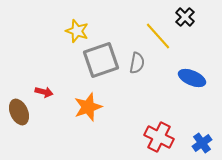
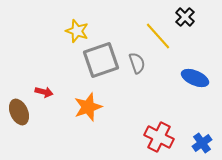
gray semicircle: rotated 30 degrees counterclockwise
blue ellipse: moved 3 px right
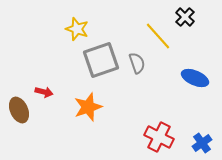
yellow star: moved 2 px up
brown ellipse: moved 2 px up
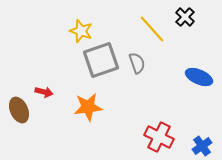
yellow star: moved 4 px right, 2 px down
yellow line: moved 6 px left, 7 px up
blue ellipse: moved 4 px right, 1 px up
orange star: rotated 12 degrees clockwise
blue cross: moved 3 px down
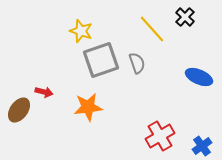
brown ellipse: rotated 60 degrees clockwise
red cross: moved 1 px right, 1 px up; rotated 32 degrees clockwise
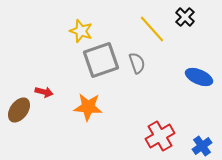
orange star: rotated 12 degrees clockwise
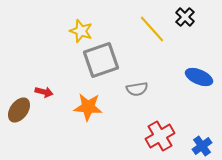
gray semicircle: moved 26 px down; rotated 100 degrees clockwise
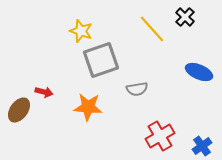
blue ellipse: moved 5 px up
